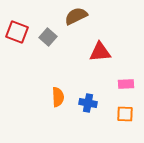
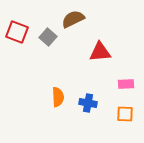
brown semicircle: moved 3 px left, 3 px down
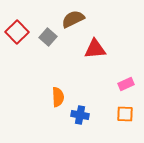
red square: rotated 25 degrees clockwise
red triangle: moved 5 px left, 3 px up
pink rectangle: rotated 21 degrees counterclockwise
blue cross: moved 8 px left, 12 px down
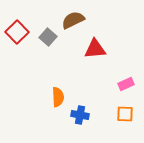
brown semicircle: moved 1 px down
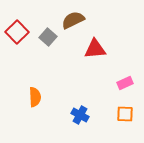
pink rectangle: moved 1 px left, 1 px up
orange semicircle: moved 23 px left
blue cross: rotated 18 degrees clockwise
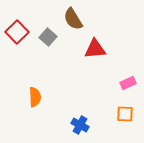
brown semicircle: moved 1 px up; rotated 95 degrees counterclockwise
pink rectangle: moved 3 px right
blue cross: moved 10 px down
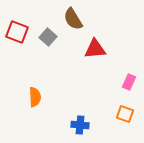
red square: rotated 25 degrees counterclockwise
pink rectangle: moved 1 px right, 1 px up; rotated 42 degrees counterclockwise
orange square: rotated 18 degrees clockwise
blue cross: rotated 24 degrees counterclockwise
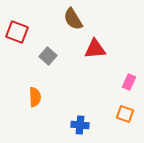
gray square: moved 19 px down
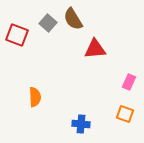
red square: moved 3 px down
gray square: moved 33 px up
blue cross: moved 1 px right, 1 px up
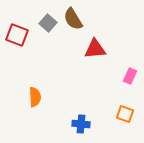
pink rectangle: moved 1 px right, 6 px up
